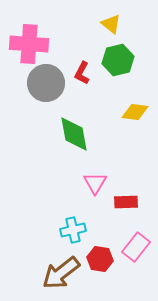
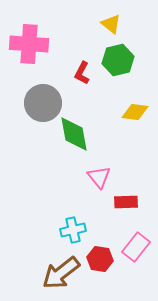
gray circle: moved 3 px left, 20 px down
pink triangle: moved 4 px right, 6 px up; rotated 10 degrees counterclockwise
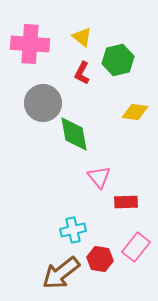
yellow triangle: moved 29 px left, 13 px down
pink cross: moved 1 px right
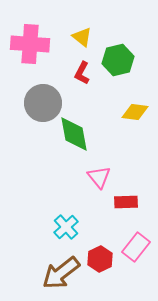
cyan cross: moved 7 px left, 3 px up; rotated 30 degrees counterclockwise
red hexagon: rotated 25 degrees clockwise
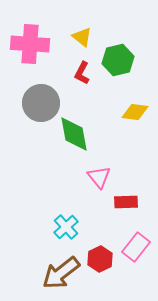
gray circle: moved 2 px left
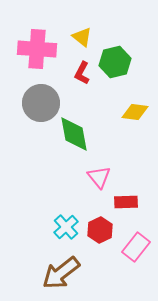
pink cross: moved 7 px right, 5 px down
green hexagon: moved 3 px left, 2 px down
red hexagon: moved 29 px up
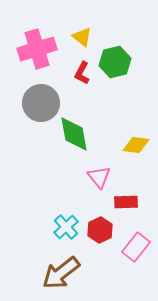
pink cross: rotated 21 degrees counterclockwise
yellow diamond: moved 1 px right, 33 px down
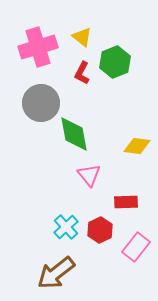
pink cross: moved 1 px right, 2 px up
green hexagon: rotated 8 degrees counterclockwise
yellow diamond: moved 1 px right, 1 px down
pink triangle: moved 10 px left, 2 px up
brown arrow: moved 5 px left
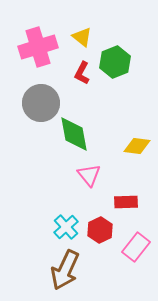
brown arrow: moved 9 px right, 3 px up; rotated 27 degrees counterclockwise
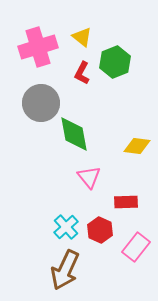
pink triangle: moved 2 px down
red hexagon: rotated 10 degrees counterclockwise
